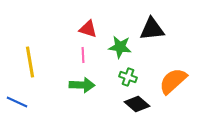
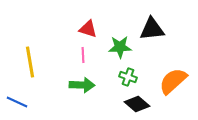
green star: rotated 10 degrees counterclockwise
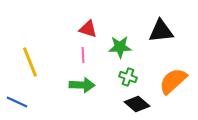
black triangle: moved 9 px right, 2 px down
yellow line: rotated 12 degrees counterclockwise
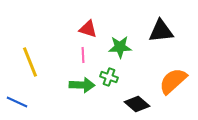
green cross: moved 19 px left
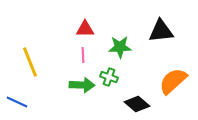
red triangle: moved 3 px left; rotated 18 degrees counterclockwise
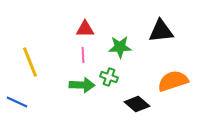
orange semicircle: rotated 24 degrees clockwise
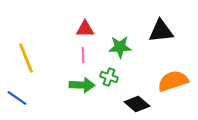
yellow line: moved 4 px left, 4 px up
blue line: moved 4 px up; rotated 10 degrees clockwise
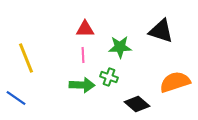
black triangle: rotated 24 degrees clockwise
orange semicircle: moved 2 px right, 1 px down
blue line: moved 1 px left
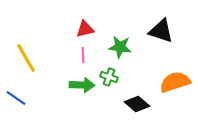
red triangle: rotated 12 degrees counterclockwise
green star: rotated 10 degrees clockwise
yellow line: rotated 8 degrees counterclockwise
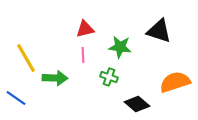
black triangle: moved 2 px left
green arrow: moved 27 px left, 7 px up
